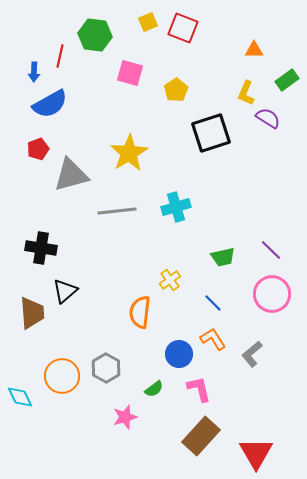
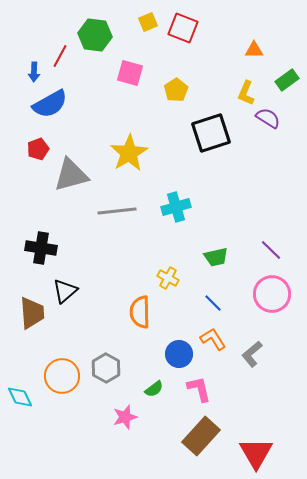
red line: rotated 15 degrees clockwise
green trapezoid: moved 7 px left
yellow cross: moved 2 px left, 2 px up; rotated 25 degrees counterclockwise
orange semicircle: rotated 8 degrees counterclockwise
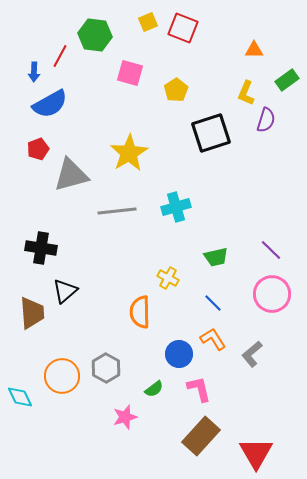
purple semicircle: moved 2 px left, 2 px down; rotated 75 degrees clockwise
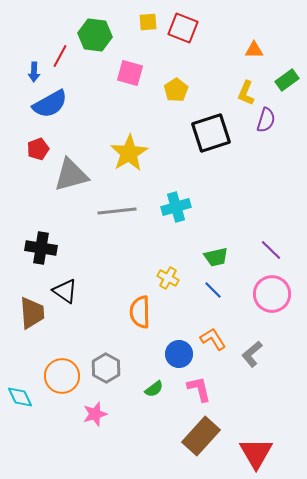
yellow square: rotated 18 degrees clockwise
black triangle: rotated 44 degrees counterclockwise
blue line: moved 13 px up
pink star: moved 30 px left, 3 px up
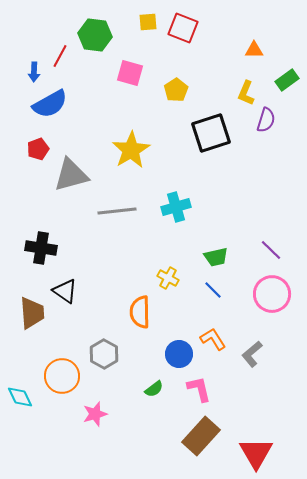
yellow star: moved 2 px right, 3 px up
gray hexagon: moved 2 px left, 14 px up
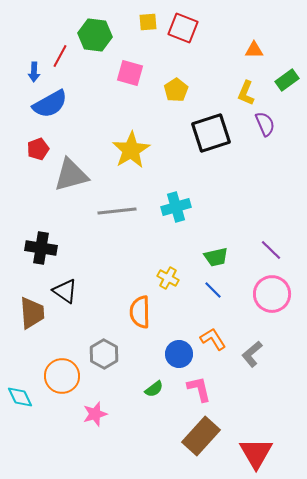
purple semicircle: moved 1 px left, 4 px down; rotated 40 degrees counterclockwise
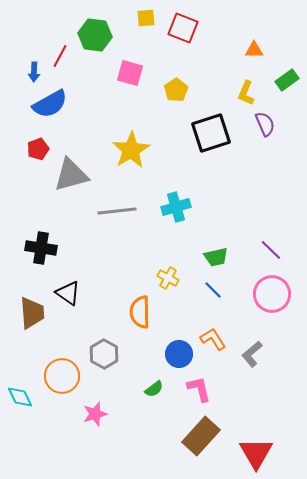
yellow square: moved 2 px left, 4 px up
black triangle: moved 3 px right, 2 px down
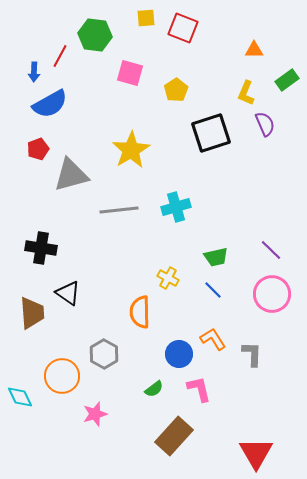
gray line: moved 2 px right, 1 px up
gray L-shape: rotated 132 degrees clockwise
brown rectangle: moved 27 px left
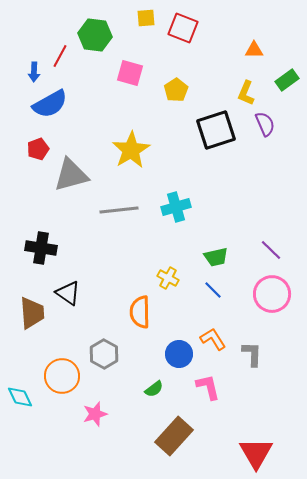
black square: moved 5 px right, 3 px up
pink L-shape: moved 9 px right, 2 px up
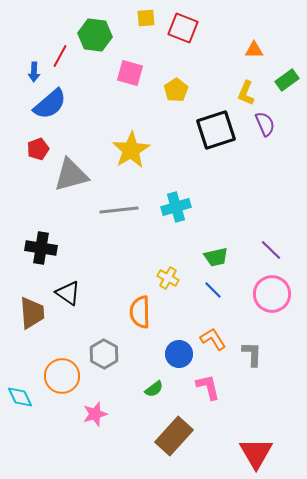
blue semicircle: rotated 12 degrees counterclockwise
